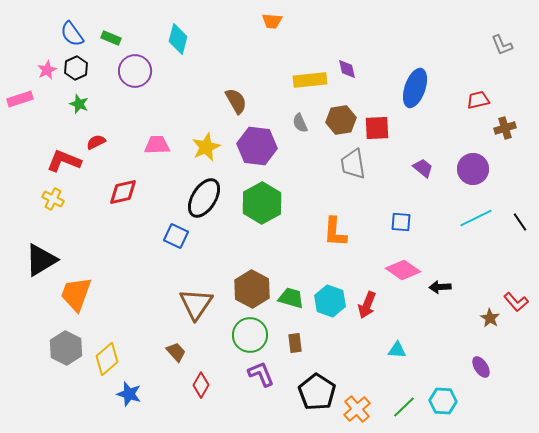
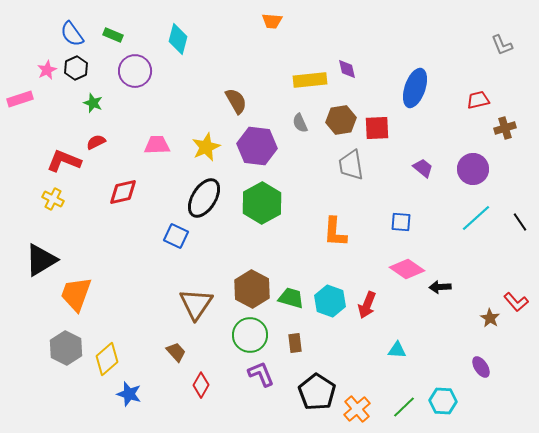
green rectangle at (111, 38): moved 2 px right, 3 px up
green star at (79, 104): moved 14 px right, 1 px up
gray trapezoid at (353, 164): moved 2 px left, 1 px down
cyan line at (476, 218): rotated 16 degrees counterclockwise
pink diamond at (403, 270): moved 4 px right, 1 px up
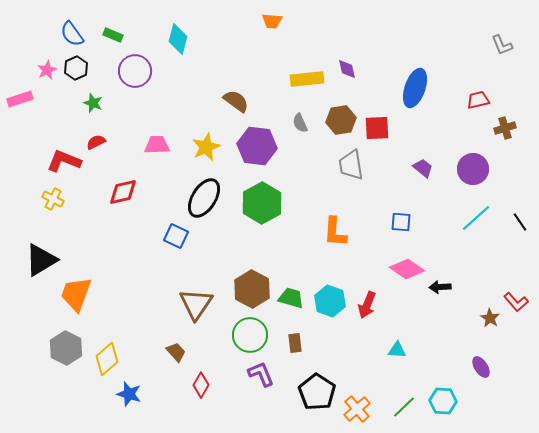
yellow rectangle at (310, 80): moved 3 px left, 1 px up
brown semicircle at (236, 101): rotated 24 degrees counterclockwise
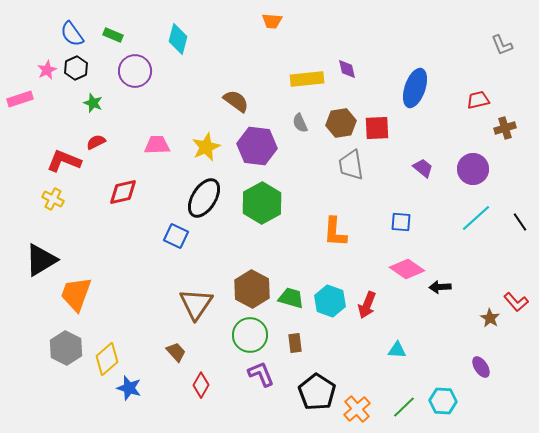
brown hexagon at (341, 120): moved 3 px down
blue star at (129, 394): moved 6 px up
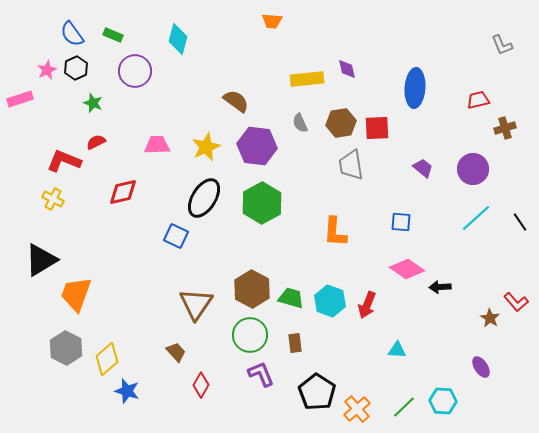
blue ellipse at (415, 88): rotated 15 degrees counterclockwise
blue star at (129, 388): moved 2 px left, 3 px down
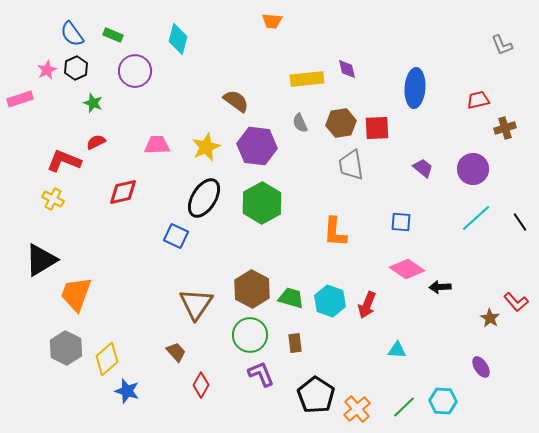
black pentagon at (317, 392): moved 1 px left, 3 px down
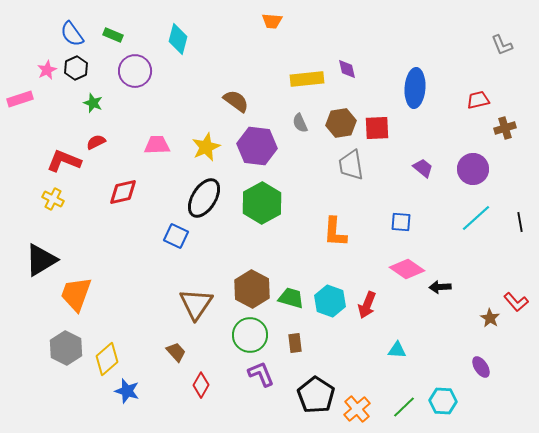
black line at (520, 222): rotated 24 degrees clockwise
